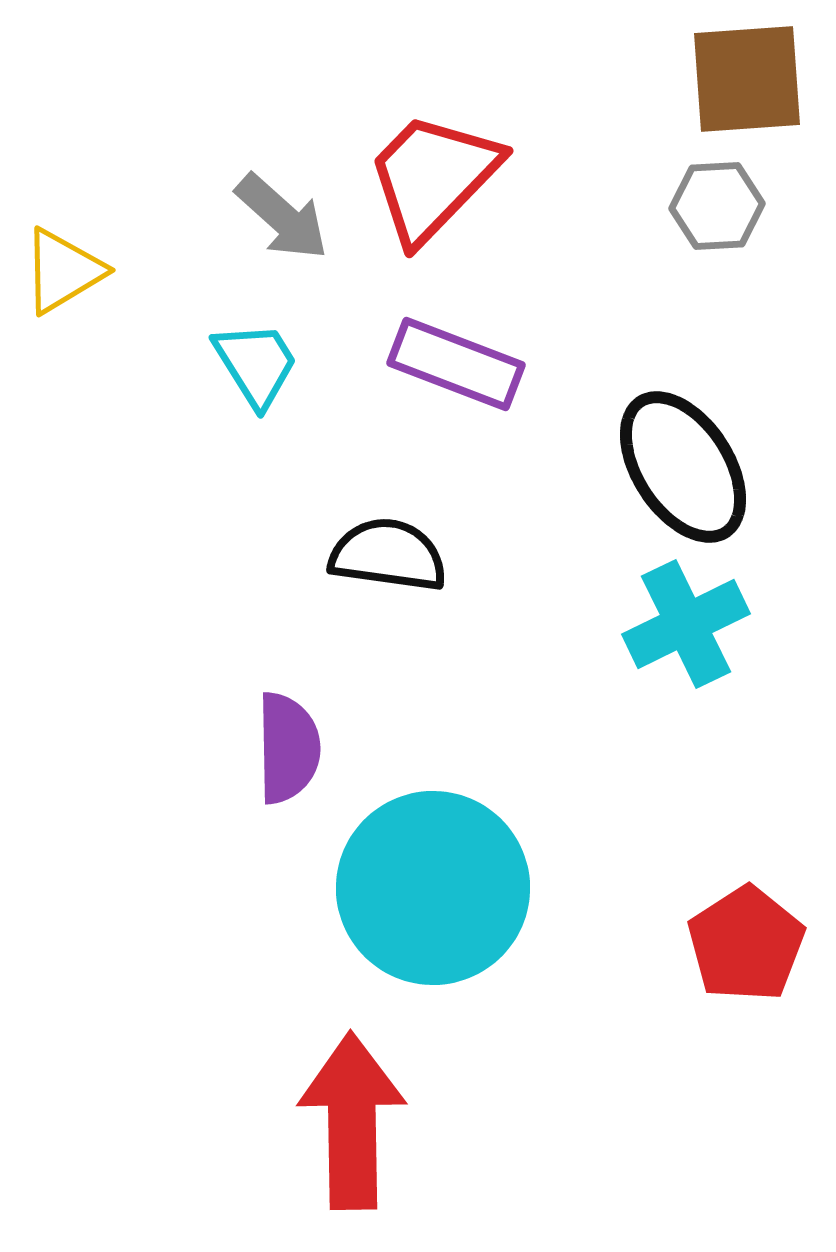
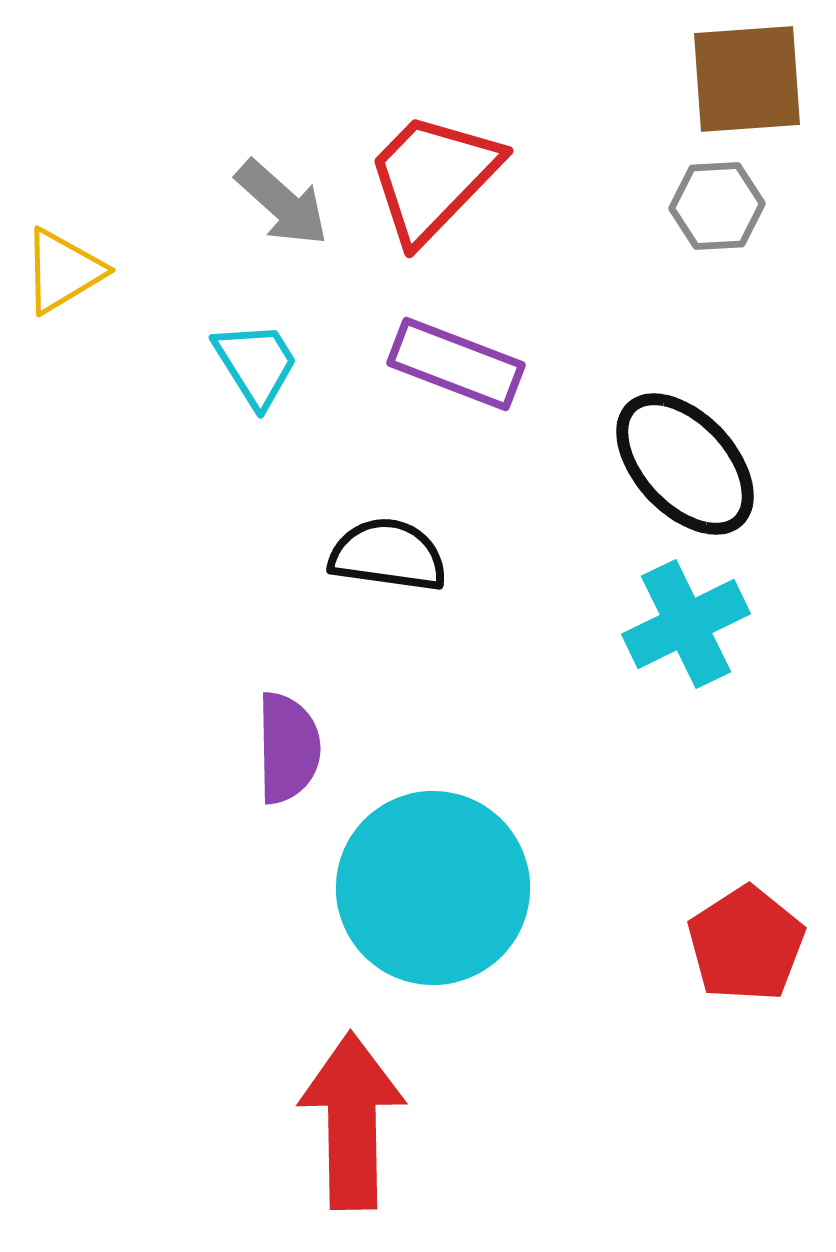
gray arrow: moved 14 px up
black ellipse: moved 2 px right, 3 px up; rotated 10 degrees counterclockwise
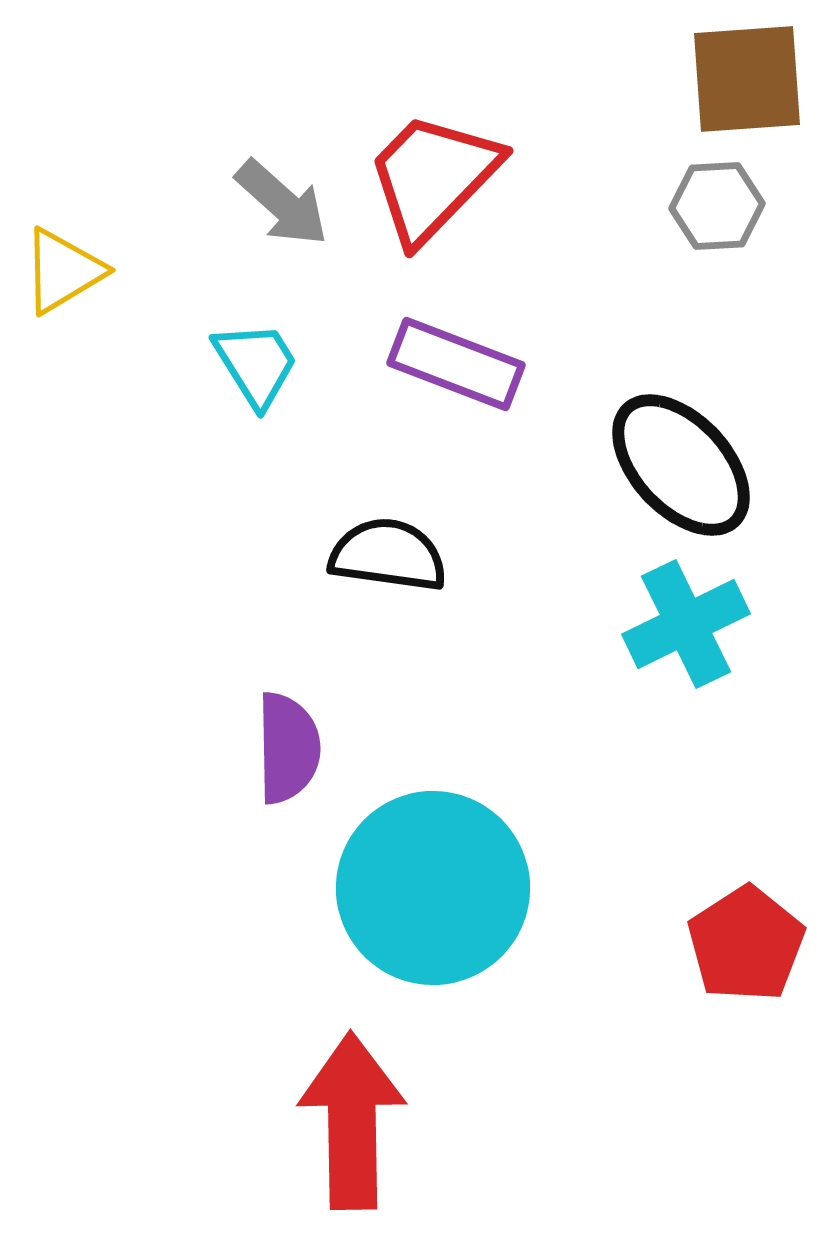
black ellipse: moved 4 px left, 1 px down
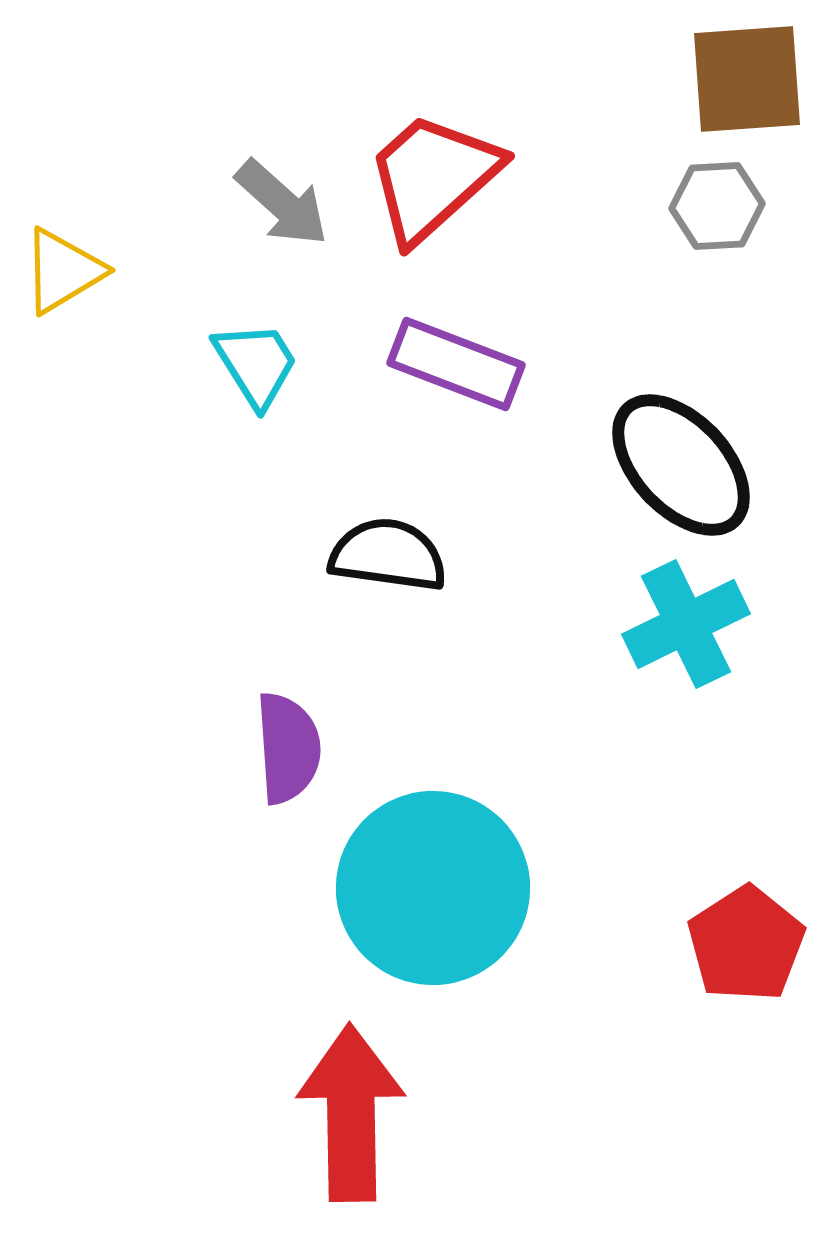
red trapezoid: rotated 4 degrees clockwise
purple semicircle: rotated 3 degrees counterclockwise
red arrow: moved 1 px left, 8 px up
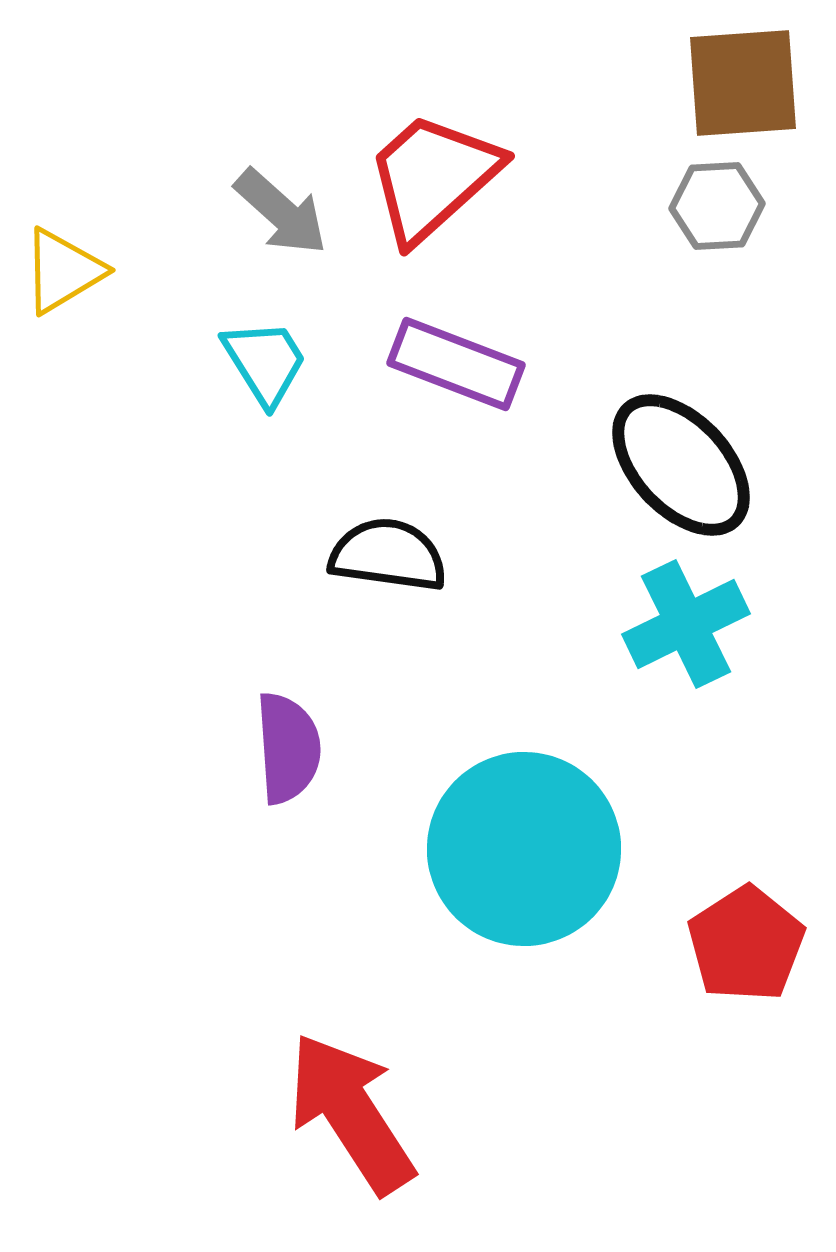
brown square: moved 4 px left, 4 px down
gray arrow: moved 1 px left, 9 px down
cyan trapezoid: moved 9 px right, 2 px up
cyan circle: moved 91 px right, 39 px up
red arrow: rotated 32 degrees counterclockwise
